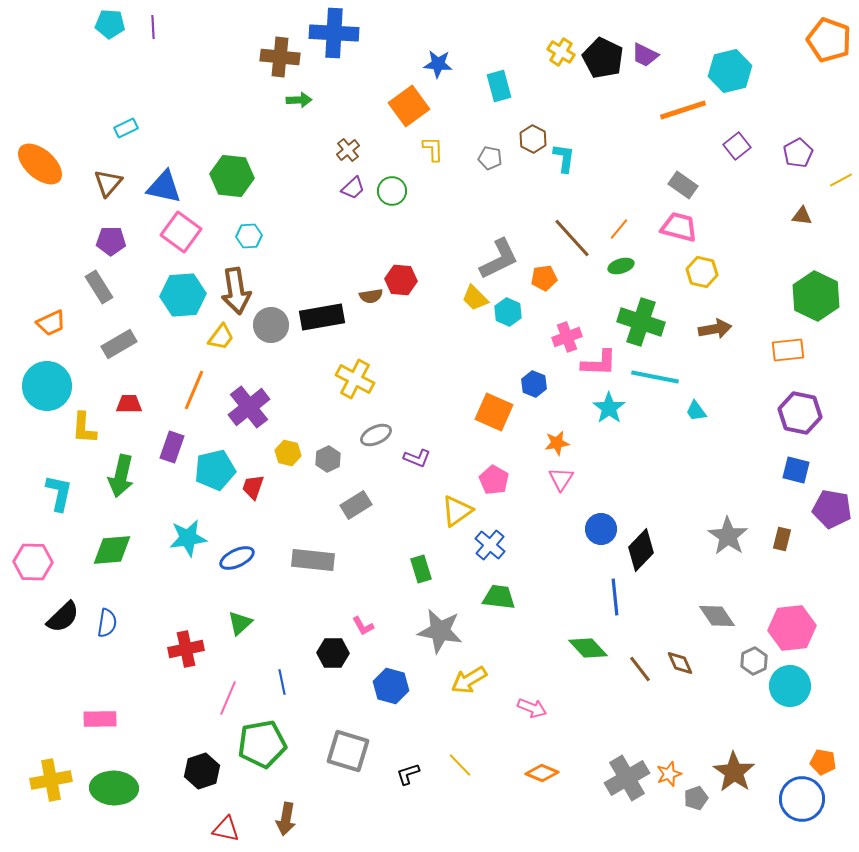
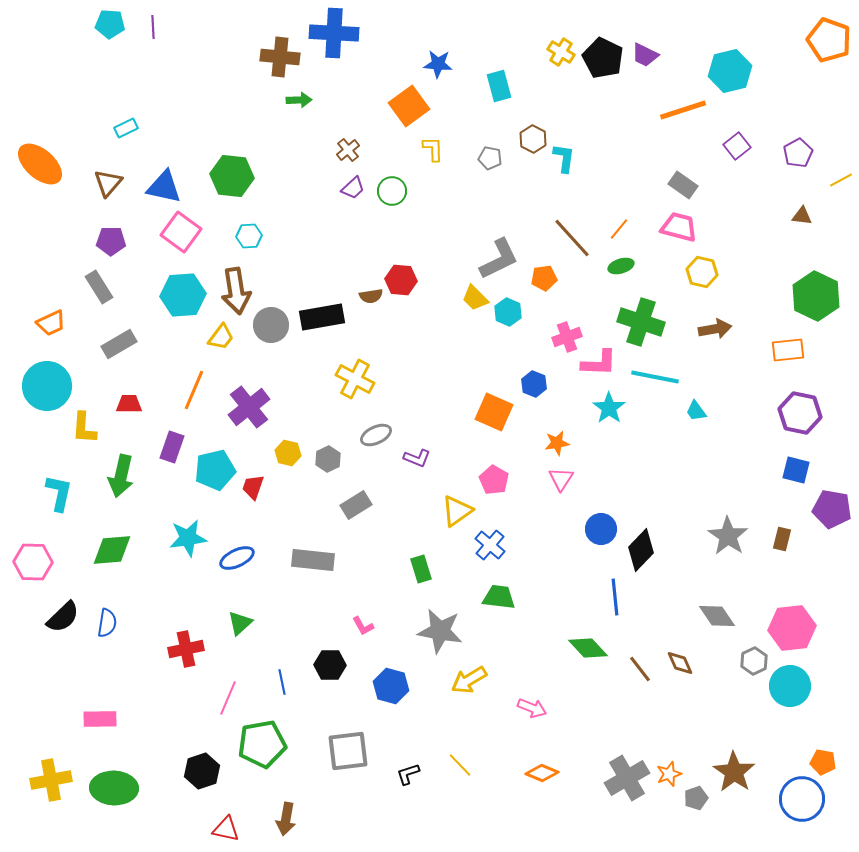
black hexagon at (333, 653): moved 3 px left, 12 px down
gray square at (348, 751): rotated 24 degrees counterclockwise
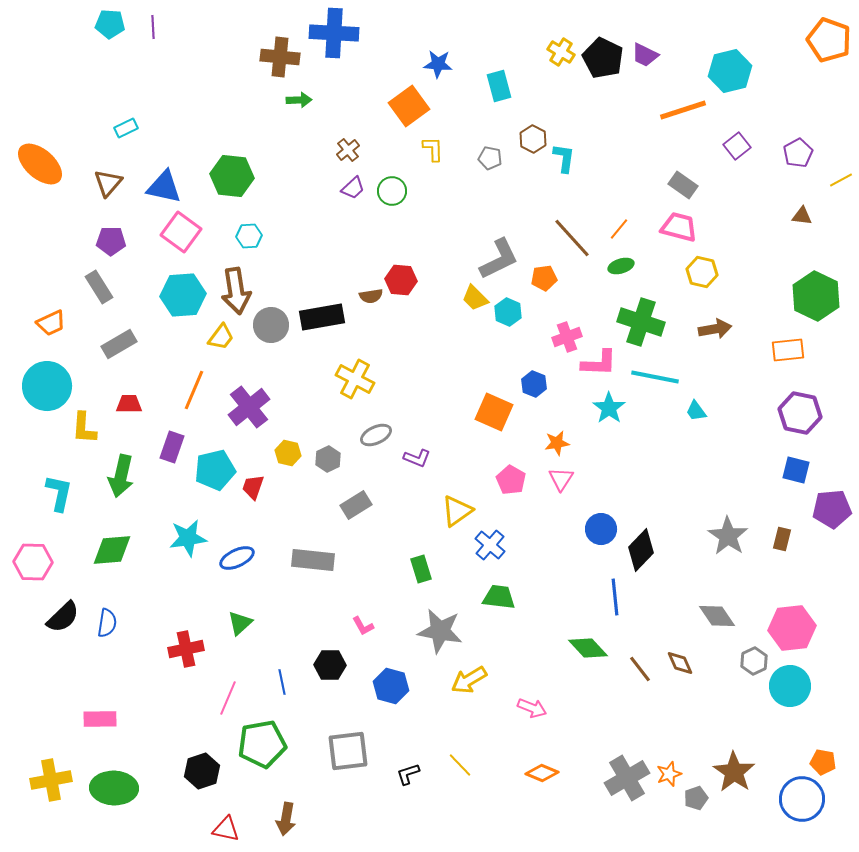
pink pentagon at (494, 480): moved 17 px right
purple pentagon at (832, 509): rotated 15 degrees counterclockwise
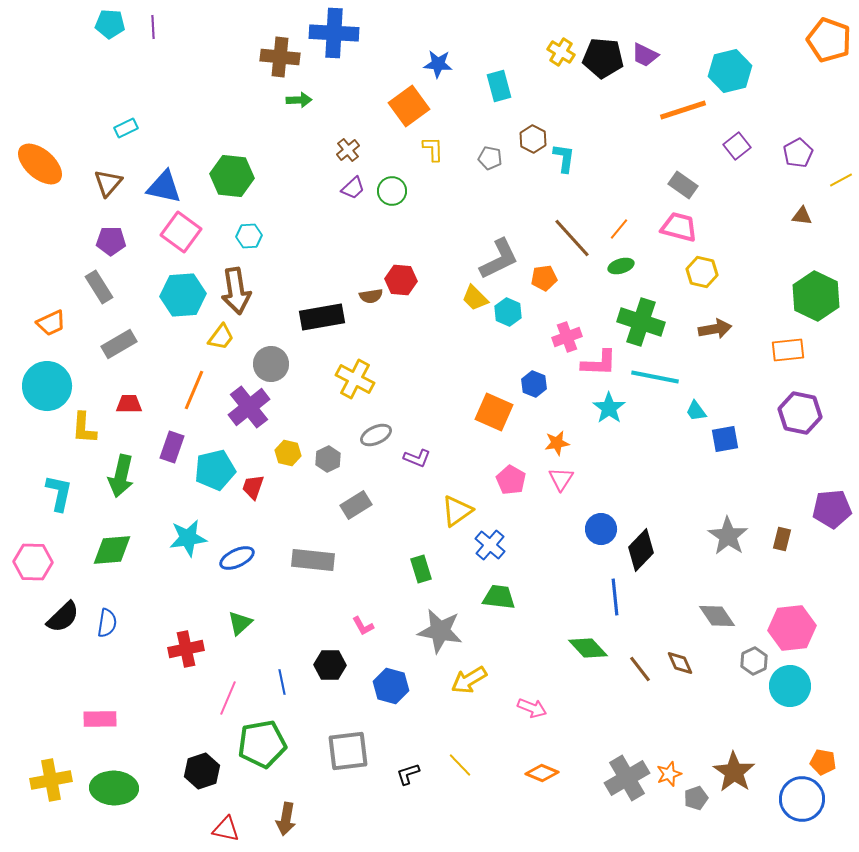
black pentagon at (603, 58): rotated 21 degrees counterclockwise
gray circle at (271, 325): moved 39 px down
blue square at (796, 470): moved 71 px left, 31 px up; rotated 24 degrees counterclockwise
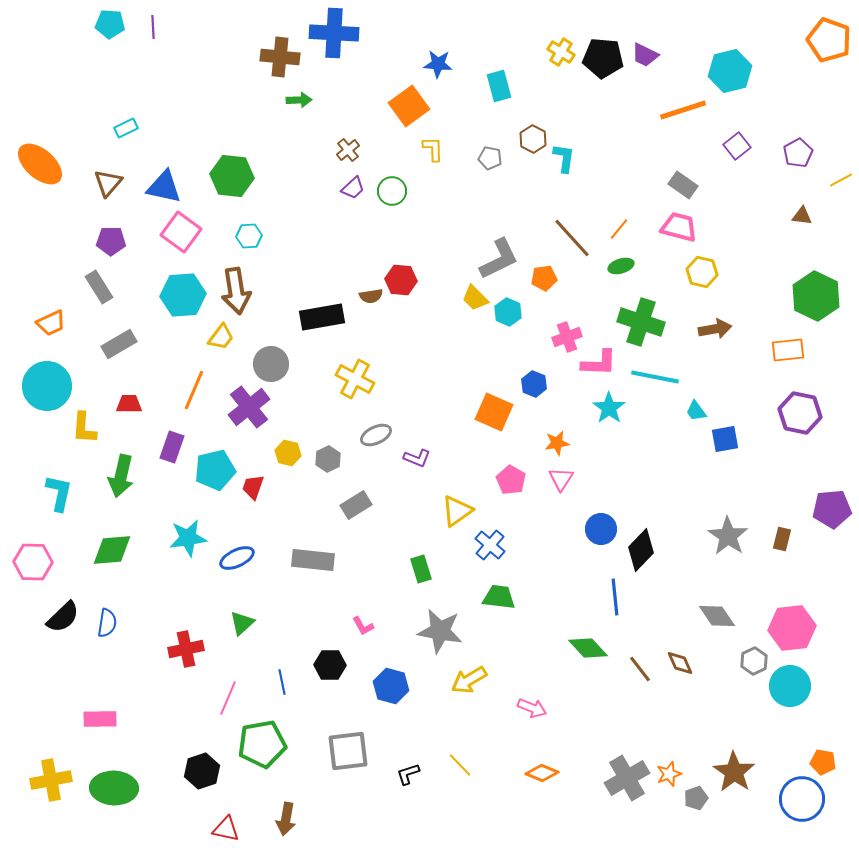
green triangle at (240, 623): moved 2 px right
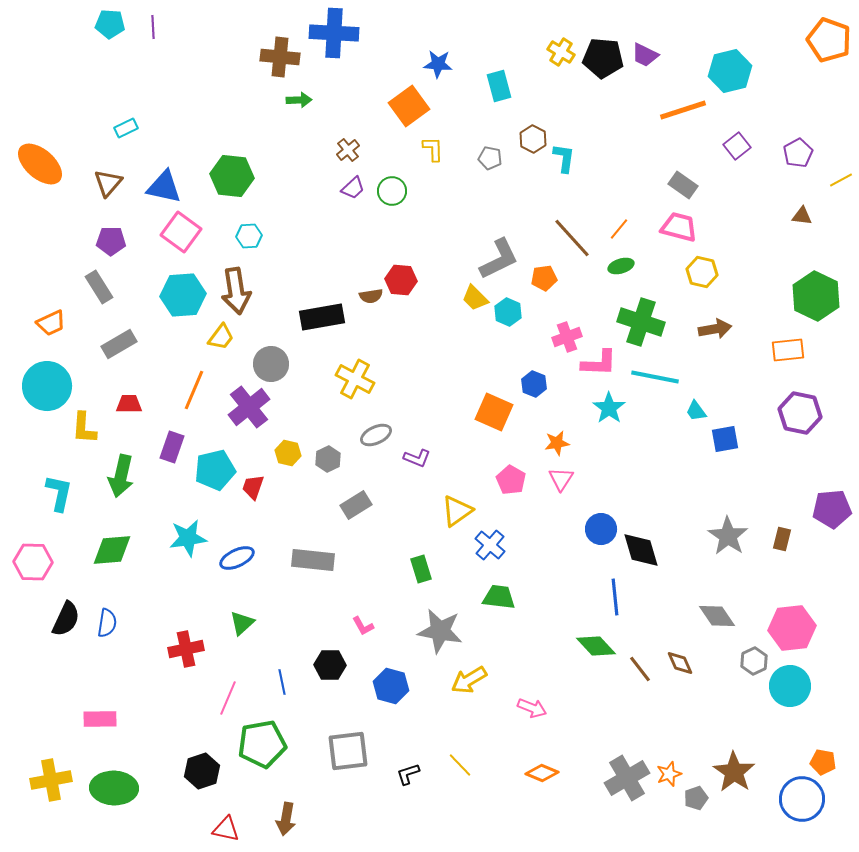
black diamond at (641, 550): rotated 60 degrees counterclockwise
black semicircle at (63, 617): moved 3 px right, 2 px down; rotated 21 degrees counterclockwise
green diamond at (588, 648): moved 8 px right, 2 px up
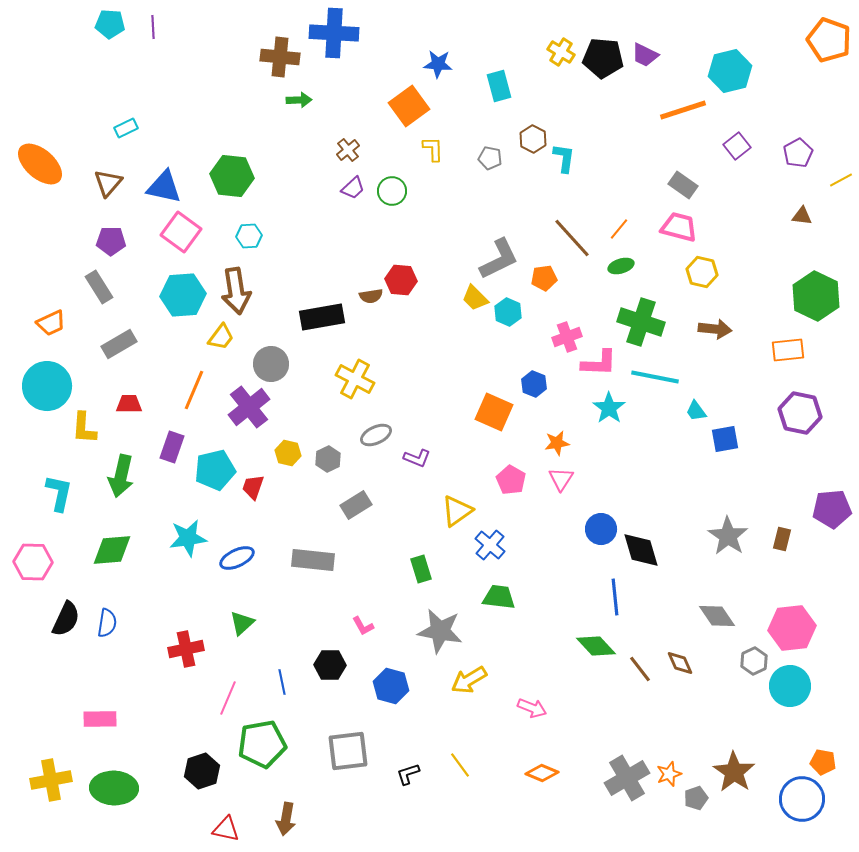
brown arrow at (715, 329): rotated 16 degrees clockwise
yellow line at (460, 765): rotated 8 degrees clockwise
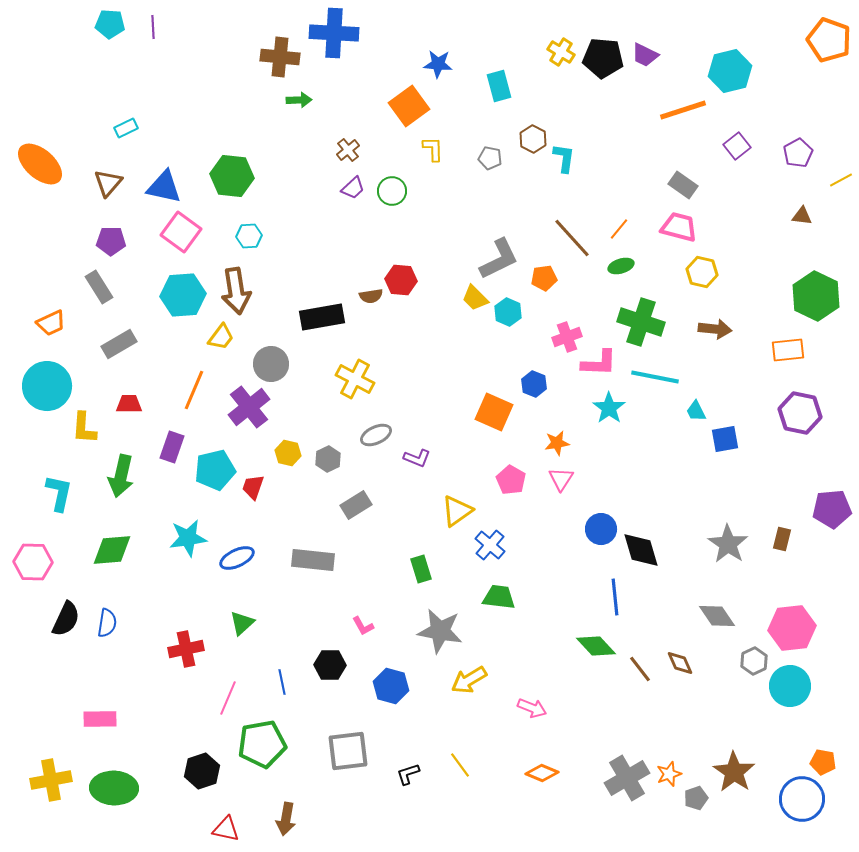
cyan trapezoid at (696, 411): rotated 10 degrees clockwise
gray star at (728, 536): moved 8 px down
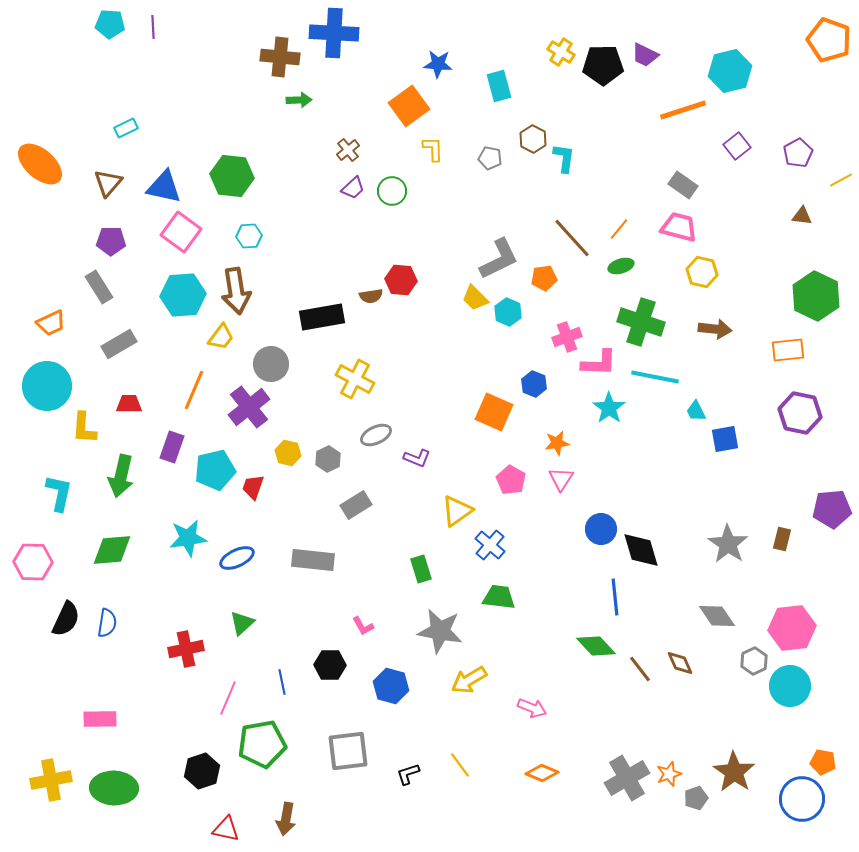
black pentagon at (603, 58): moved 7 px down; rotated 6 degrees counterclockwise
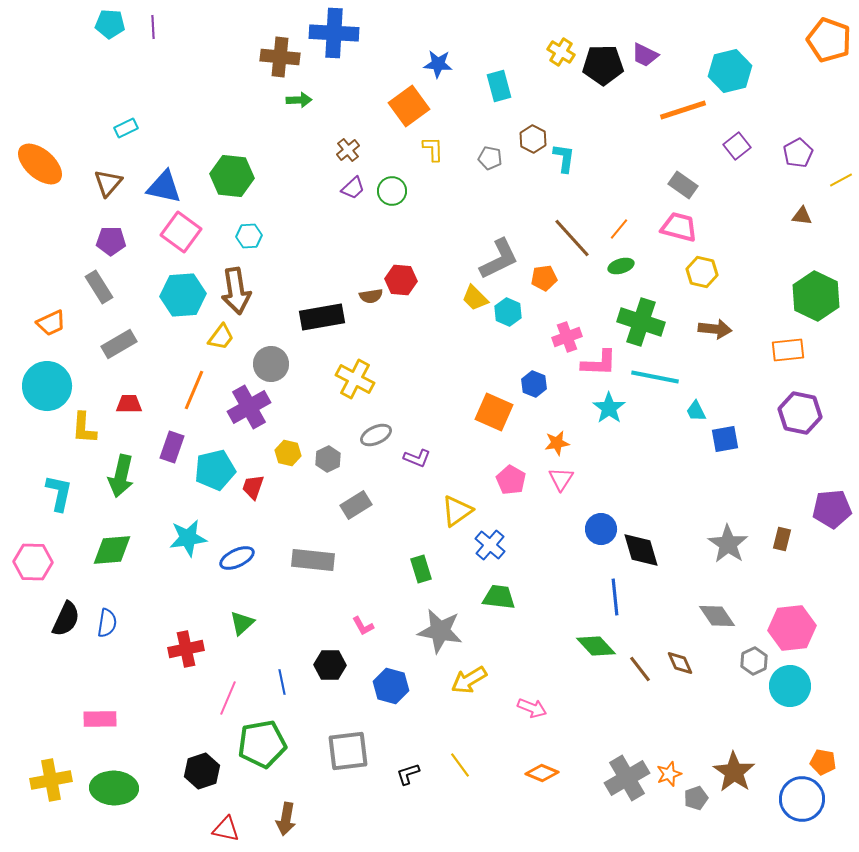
purple cross at (249, 407): rotated 9 degrees clockwise
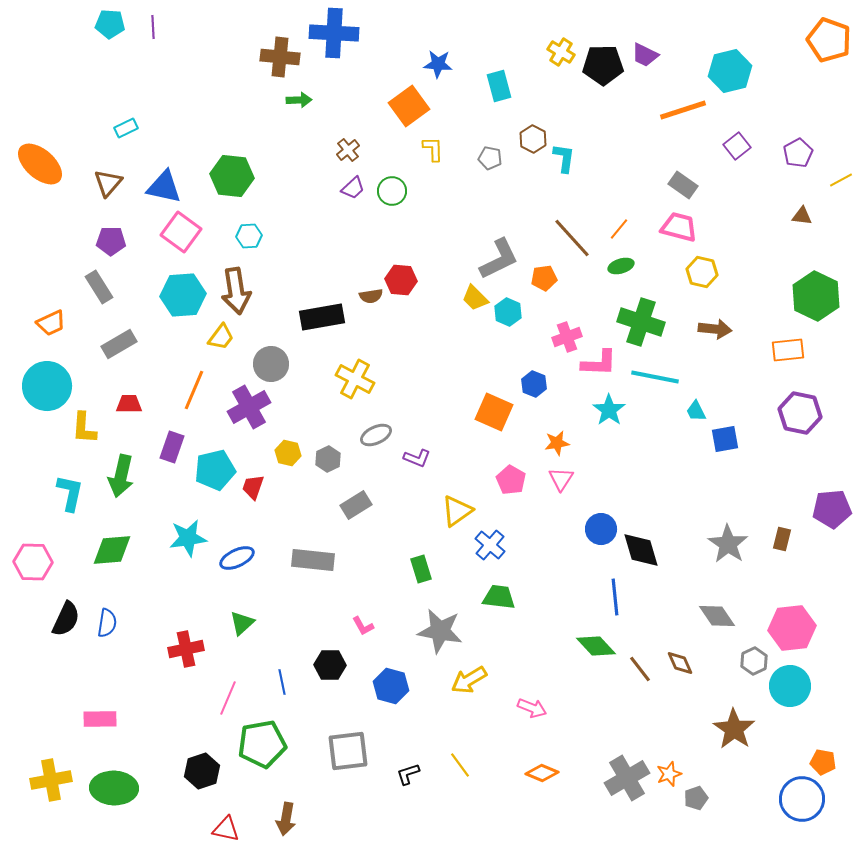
cyan star at (609, 408): moved 2 px down
cyan L-shape at (59, 493): moved 11 px right
brown star at (734, 772): moved 43 px up
